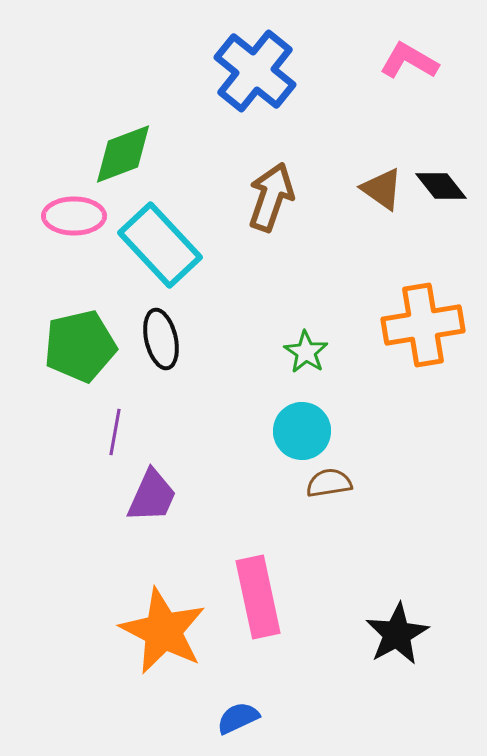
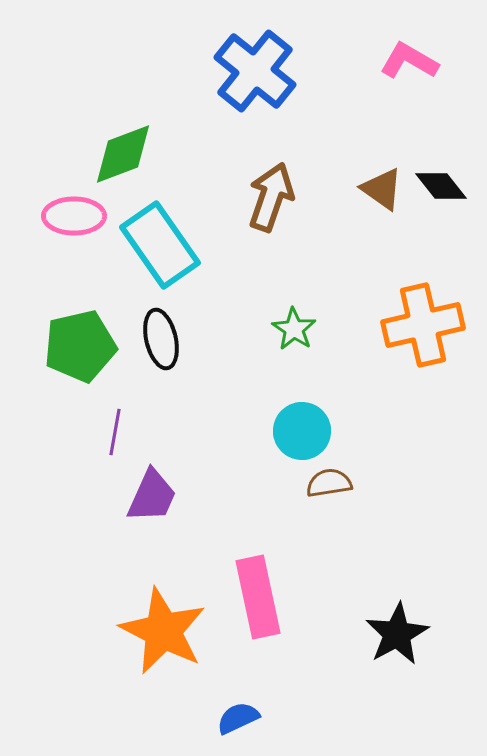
cyan rectangle: rotated 8 degrees clockwise
orange cross: rotated 4 degrees counterclockwise
green star: moved 12 px left, 23 px up
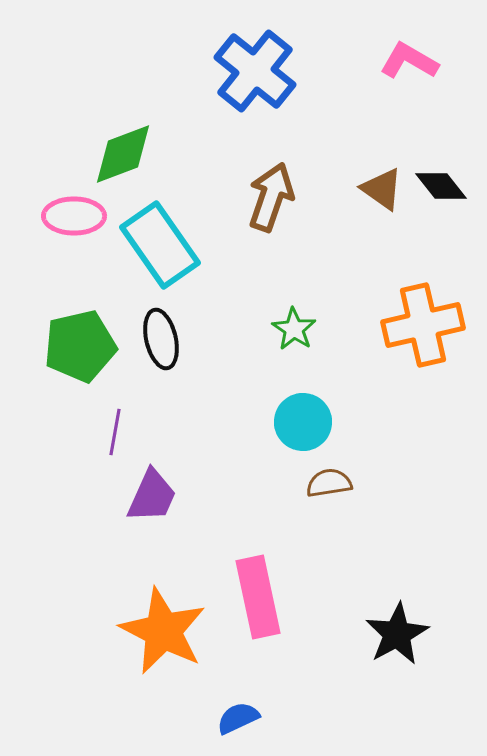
cyan circle: moved 1 px right, 9 px up
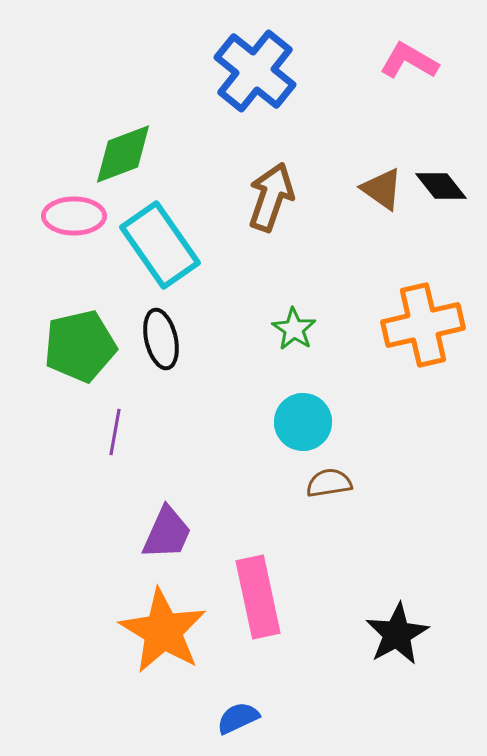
purple trapezoid: moved 15 px right, 37 px down
orange star: rotated 4 degrees clockwise
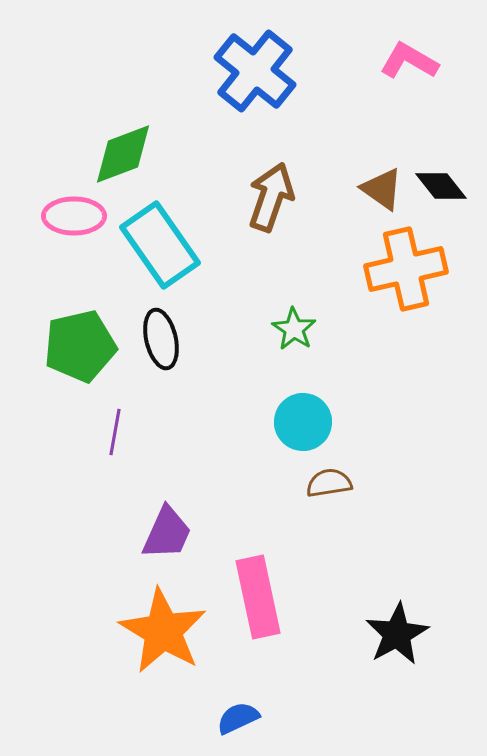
orange cross: moved 17 px left, 56 px up
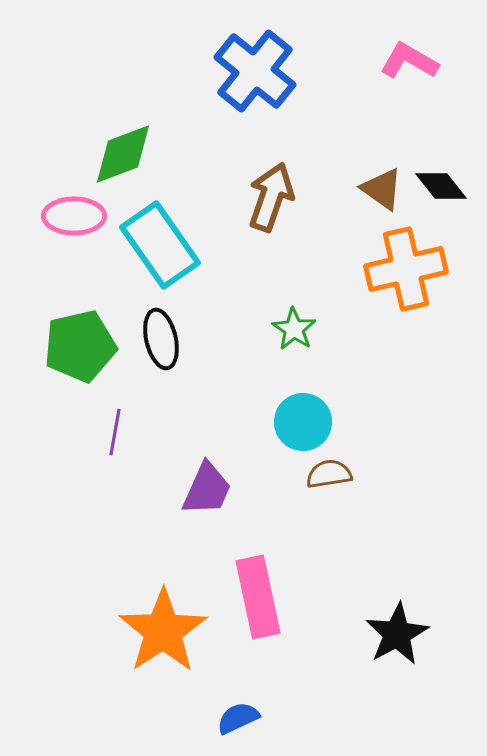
brown semicircle: moved 9 px up
purple trapezoid: moved 40 px right, 44 px up
orange star: rotated 8 degrees clockwise
